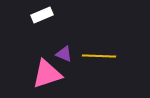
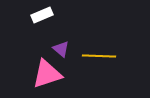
purple triangle: moved 3 px left, 5 px up; rotated 18 degrees clockwise
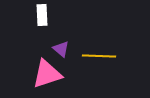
white rectangle: rotated 70 degrees counterclockwise
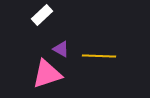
white rectangle: rotated 50 degrees clockwise
purple triangle: rotated 12 degrees counterclockwise
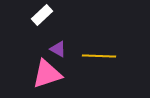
purple triangle: moved 3 px left
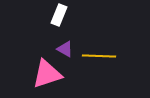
white rectangle: moved 17 px right; rotated 25 degrees counterclockwise
purple triangle: moved 7 px right
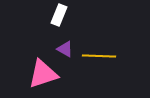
pink triangle: moved 4 px left
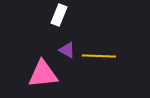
purple triangle: moved 2 px right, 1 px down
pink triangle: rotated 12 degrees clockwise
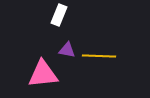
purple triangle: rotated 18 degrees counterclockwise
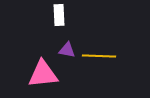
white rectangle: rotated 25 degrees counterclockwise
